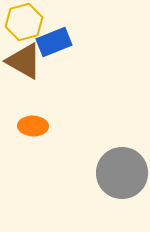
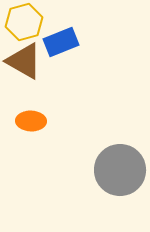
blue rectangle: moved 7 px right
orange ellipse: moved 2 px left, 5 px up
gray circle: moved 2 px left, 3 px up
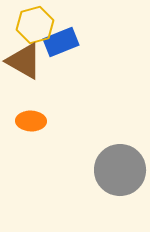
yellow hexagon: moved 11 px right, 3 px down
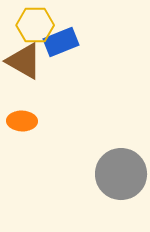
yellow hexagon: rotated 15 degrees clockwise
orange ellipse: moved 9 px left
gray circle: moved 1 px right, 4 px down
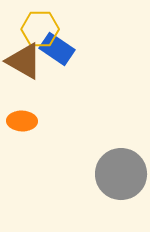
yellow hexagon: moved 5 px right, 4 px down
blue rectangle: moved 4 px left, 7 px down; rotated 56 degrees clockwise
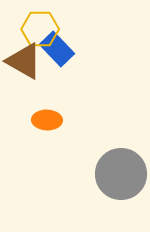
blue rectangle: rotated 12 degrees clockwise
orange ellipse: moved 25 px right, 1 px up
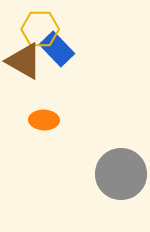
orange ellipse: moved 3 px left
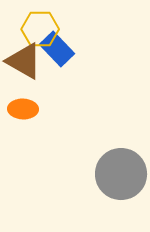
orange ellipse: moved 21 px left, 11 px up
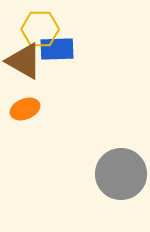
blue rectangle: rotated 48 degrees counterclockwise
orange ellipse: moved 2 px right; rotated 24 degrees counterclockwise
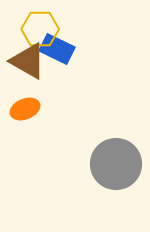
blue rectangle: rotated 28 degrees clockwise
brown triangle: moved 4 px right
gray circle: moved 5 px left, 10 px up
